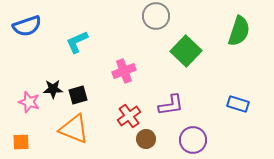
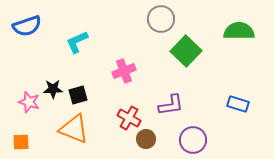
gray circle: moved 5 px right, 3 px down
green semicircle: rotated 108 degrees counterclockwise
red cross: moved 2 px down; rotated 25 degrees counterclockwise
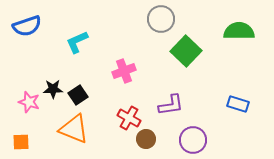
black square: rotated 18 degrees counterclockwise
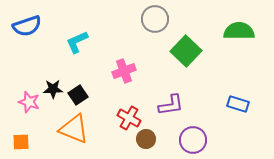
gray circle: moved 6 px left
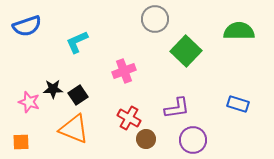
purple L-shape: moved 6 px right, 3 px down
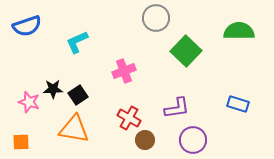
gray circle: moved 1 px right, 1 px up
orange triangle: rotated 12 degrees counterclockwise
brown circle: moved 1 px left, 1 px down
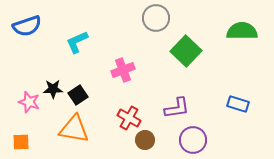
green semicircle: moved 3 px right
pink cross: moved 1 px left, 1 px up
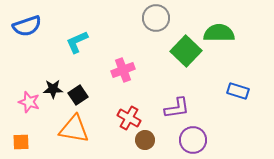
green semicircle: moved 23 px left, 2 px down
blue rectangle: moved 13 px up
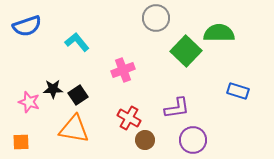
cyan L-shape: rotated 75 degrees clockwise
